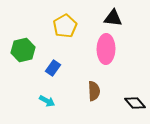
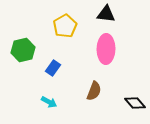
black triangle: moved 7 px left, 4 px up
brown semicircle: rotated 24 degrees clockwise
cyan arrow: moved 2 px right, 1 px down
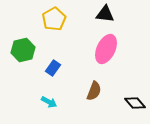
black triangle: moved 1 px left
yellow pentagon: moved 11 px left, 7 px up
pink ellipse: rotated 24 degrees clockwise
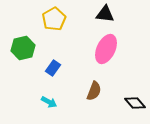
green hexagon: moved 2 px up
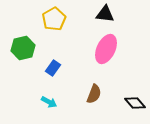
brown semicircle: moved 3 px down
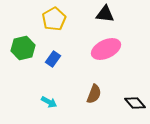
pink ellipse: rotated 40 degrees clockwise
blue rectangle: moved 9 px up
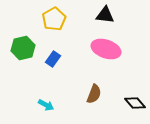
black triangle: moved 1 px down
pink ellipse: rotated 44 degrees clockwise
cyan arrow: moved 3 px left, 3 px down
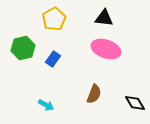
black triangle: moved 1 px left, 3 px down
black diamond: rotated 10 degrees clockwise
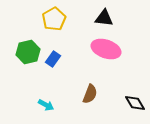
green hexagon: moved 5 px right, 4 px down
brown semicircle: moved 4 px left
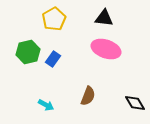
brown semicircle: moved 2 px left, 2 px down
